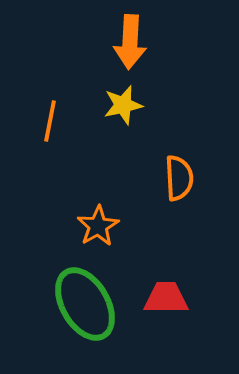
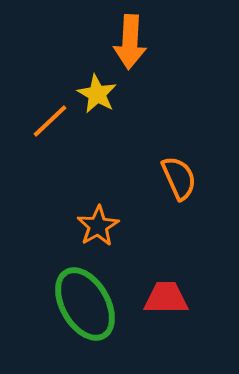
yellow star: moved 26 px left, 11 px up; rotated 30 degrees counterclockwise
orange line: rotated 36 degrees clockwise
orange semicircle: rotated 21 degrees counterclockwise
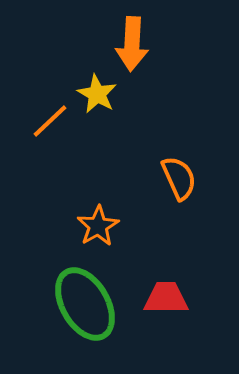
orange arrow: moved 2 px right, 2 px down
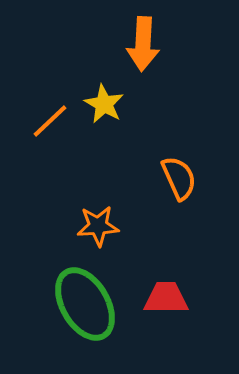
orange arrow: moved 11 px right
yellow star: moved 7 px right, 10 px down
orange star: rotated 27 degrees clockwise
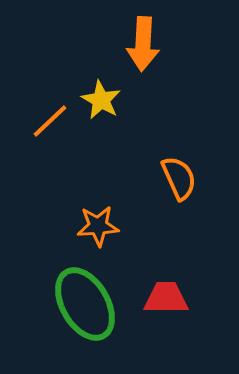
yellow star: moved 3 px left, 4 px up
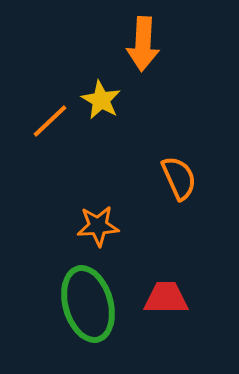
green ellipse: moved 3 px right; rotated 14 degrees clockwise
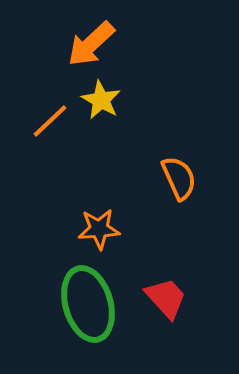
orange arrow: moved 52 px left; rotated 44 degrees clockwise
orange star: moved 1 px right, 3 px down
red trapezoid: rotated 48 degrees clockwise
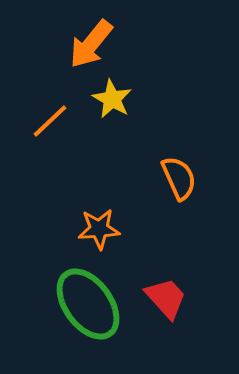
orange arrow: rotated 8 degrees counterclockwise
yellow star: moved 11 px right, 1 px up
green ellipse: rotated 20 degrees counterclockwise
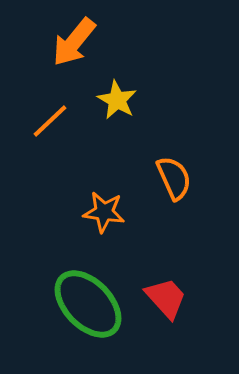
orange arrow: moved 17 px left, 2 px up
yellow star: moved 5 px right, 1 px down
orange semicircle: moved 5 px left
orange star: moved 5 px right, 17 px up; rotated 12 degrees clockwise
green ellipse: rotated 8 degrees counterclockwise
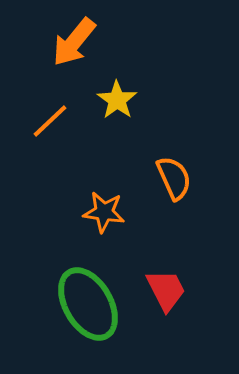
yellow star: rotated 6 degrees clockwise
red trapezoid: moved 8 px up; rotated 15 degrees clockwise
green ellipse: rotated 14 degrees clockwise
